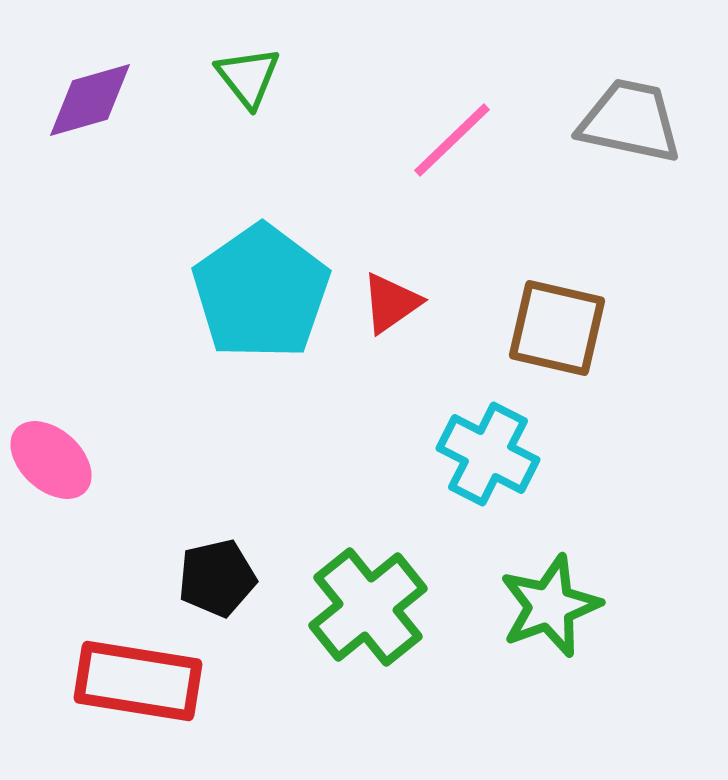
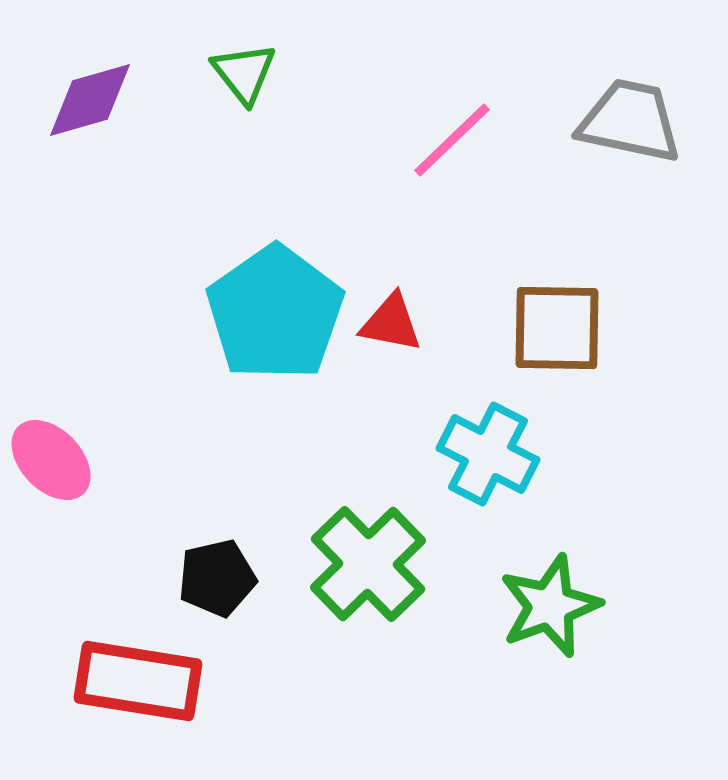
green triangle: moved 4 px left, 4 px up
cyan pentagon: moved 14 px right, 21 px down
red triangle: moved 20 px down; rotated 46 degrees clockwise
brown square: rotated 12 degrees counterclockwise
pink ellipse: rotated 4 degrees clockwise
green cross: moved 43 px up; rotated 5 degrees counterclockwise
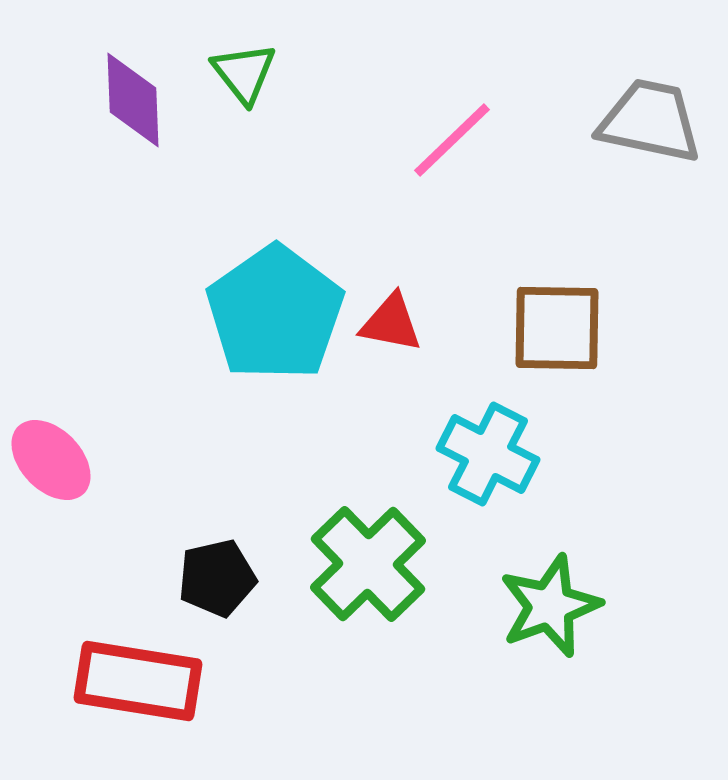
purple diamond: moved 43 px right; rotated 76 degrees counterclockwise
gray trapezoid: moved 20 px right
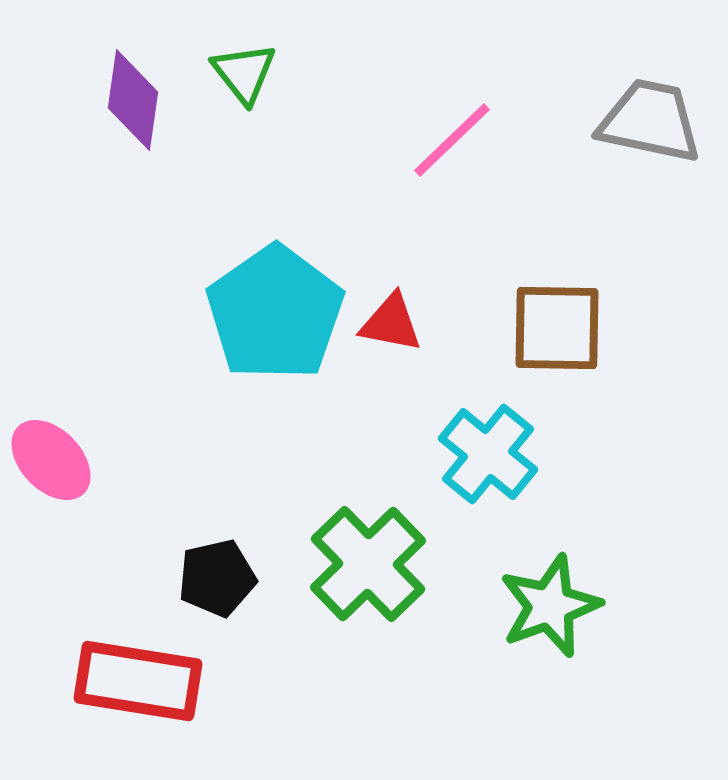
purple diamond: rotated 10 degrees clockwise
cyan cross: rotated 12 degrees clockwise
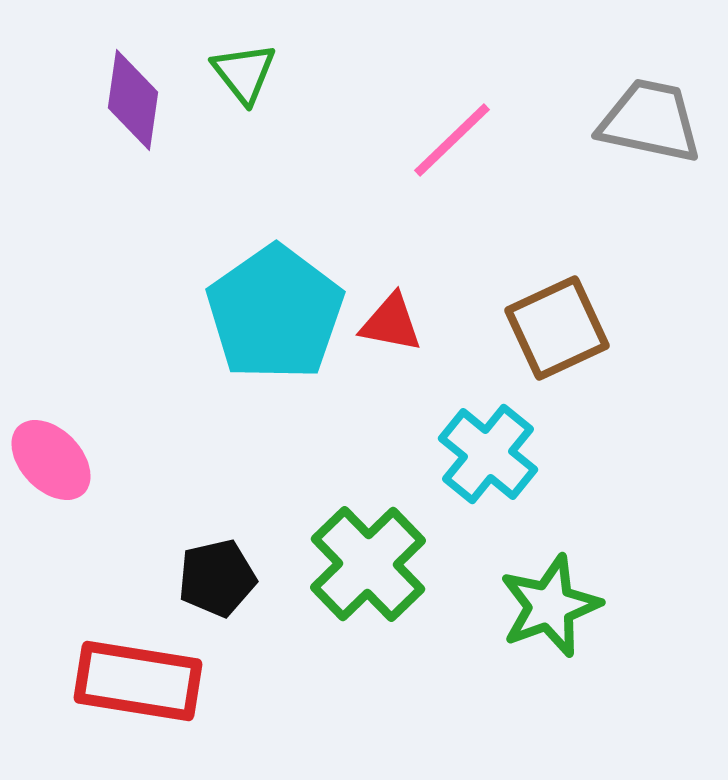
brown square: rotated 26 degrees counterclockwise
